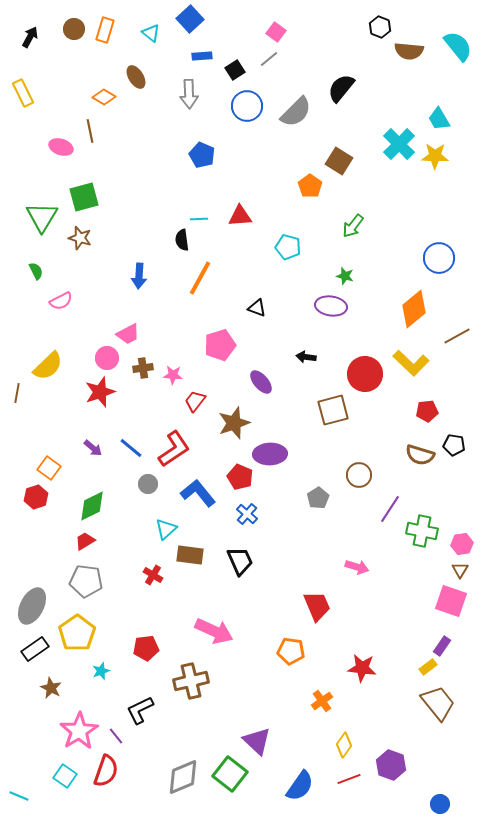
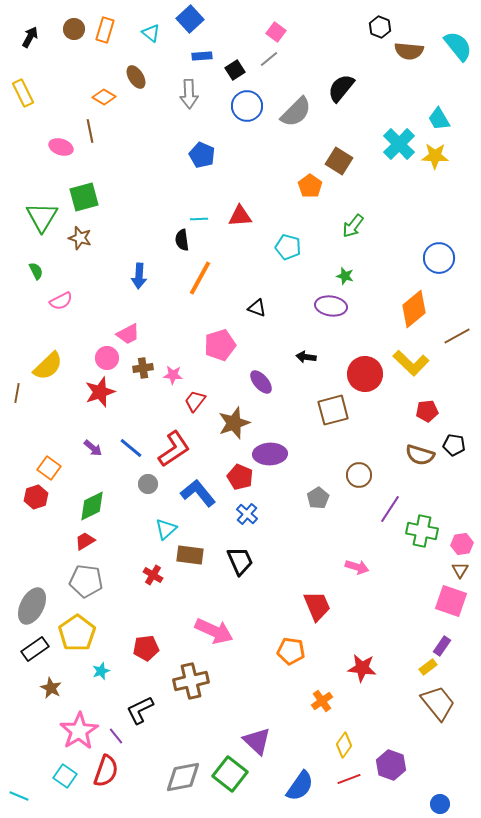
gray diamond at (183, 777): rotated 12 degrees clockwise
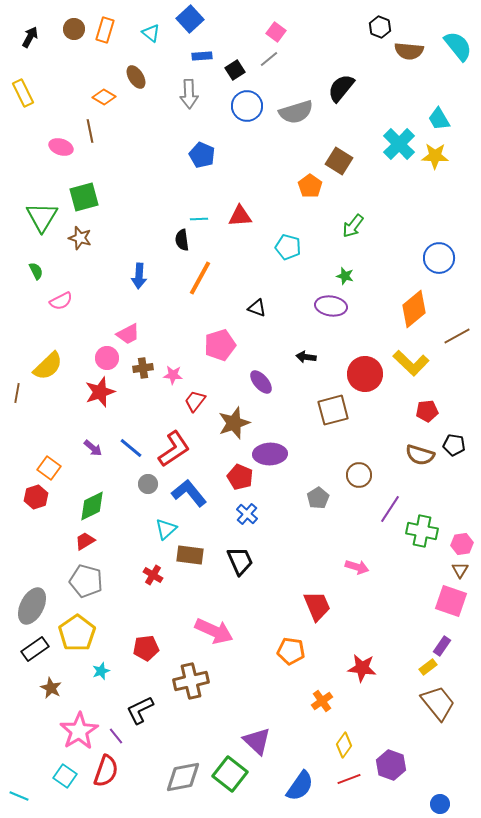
gray semicircle at (296, 112): rotated 28 degrees clockwise
blue L-shape at (198, 493): moved 9 px left
gray pentagon at (86, 581): rotated 8 degrees clockwise
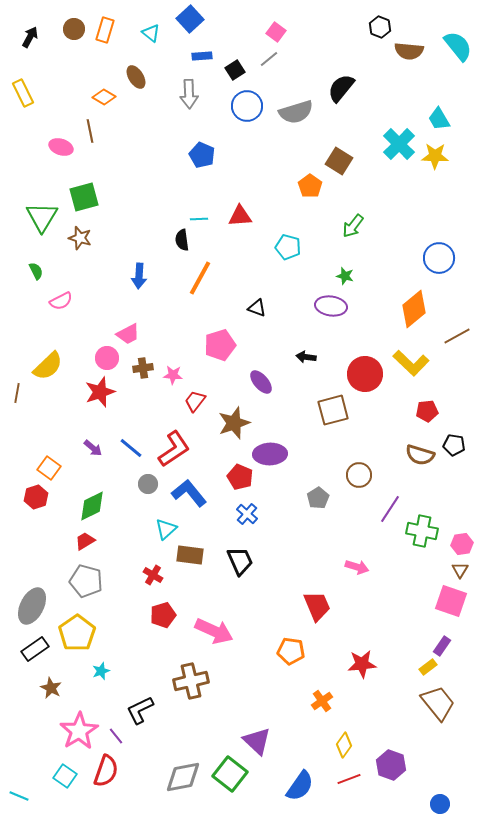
red pentagon at (146, 648): moved 17 px right, 33 px up; rotated 10 degrees counterclockwise
red star at (362, 668): moved 4 px up; rotated 12 degrees counterclockwise
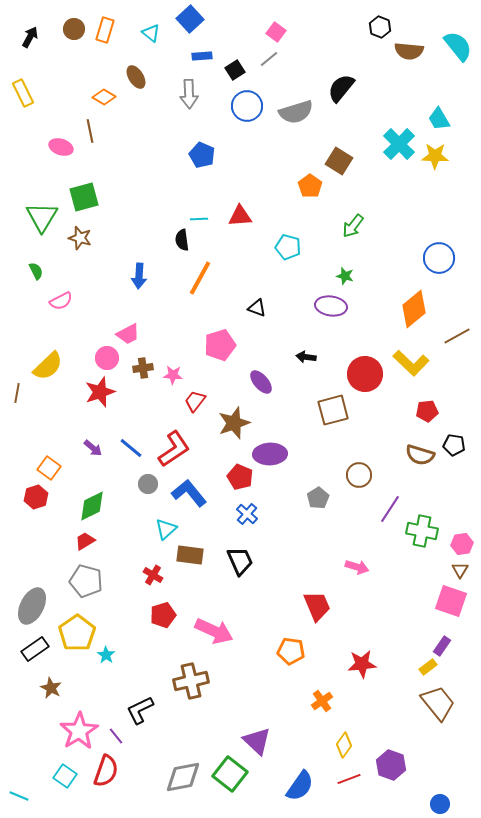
cyan star at (101, 671): moved 5 px right, 16 px up; rotated 18 degrees counterclockwise
